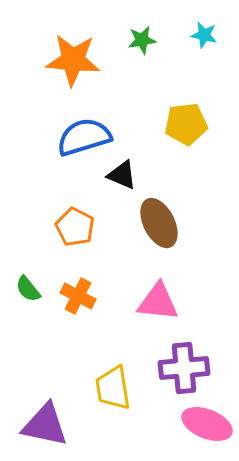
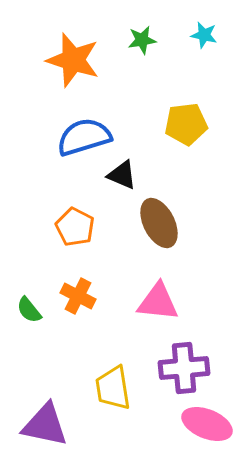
orange star: rotated 12 degrees clockwise
green semicircle: moved 1 px right, 21 px down
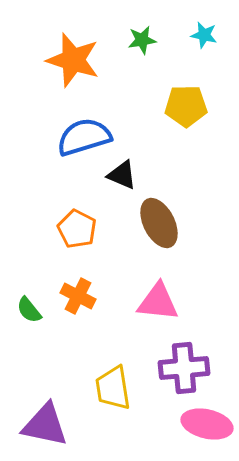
yellow pentagon: moved 18 px up; rotated 6 degrees clockwise
orange pentagon: moved 2 px right, 2 px down
pink ellipse: rotated 9 degrees counterclockwise
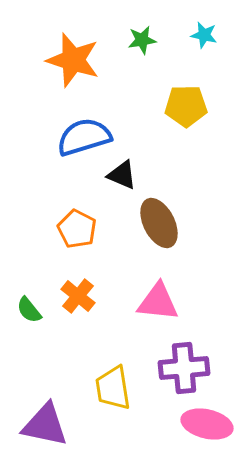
orange cross: rotated 12 degrees clockwise
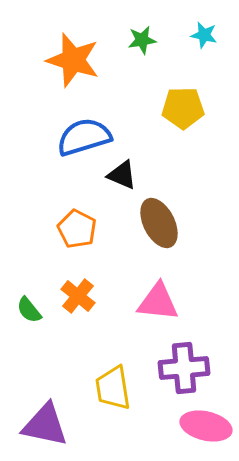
yellow pentagon: moved 3 px left, 2 px down
pink ellipse: moved 1 px left, 2 px down
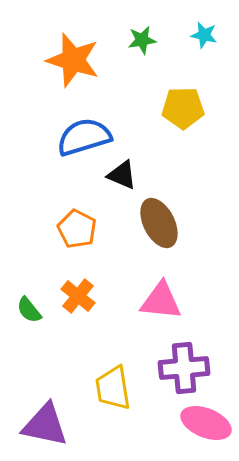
pink triangle: moved 3 px right, 1 px up
pink ellipse: moved 3 px up; rotated 9 degrees clockwise
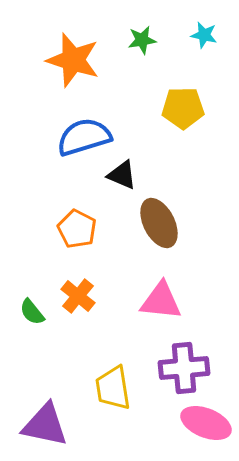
green semicircle: moved 3 px right, 2 px down
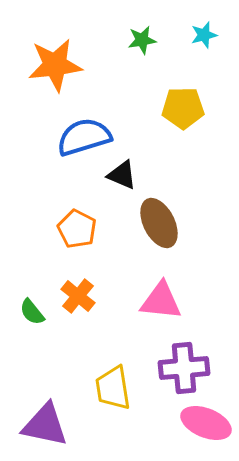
cyan star: rotated 28 degrees counterclockwise
orange star: moved 18 px left, 5 px down; rotated 24 degrees counterclockwise
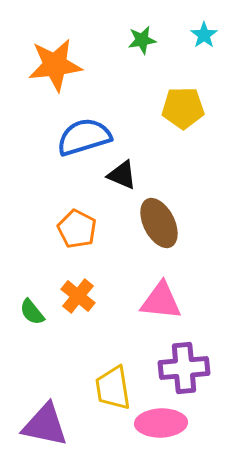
cyan star: rotated 20 degrees counterclockwise
pink ellipse: moved 45 px left; rotated 24 degrees counterclockwise
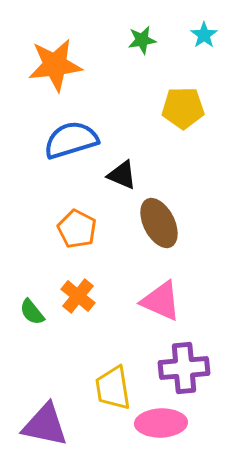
blue semicircle: moved 13 px left, 3 px down
pink triangle: rotated 18 degrees clockwise
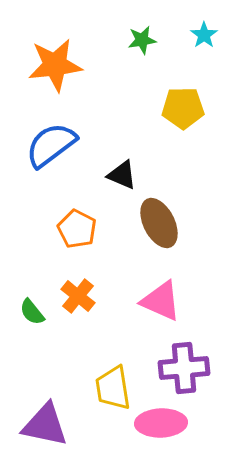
blue semicircle: moved 20 px left, 5 px down; rotated 20 degrees counterclockwise
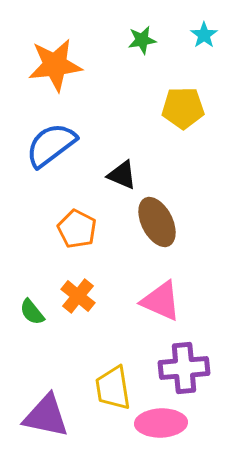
brown ellipse: moved 2 px left, 1 px up
purple triangle: moved 1 px right, 9 px up
